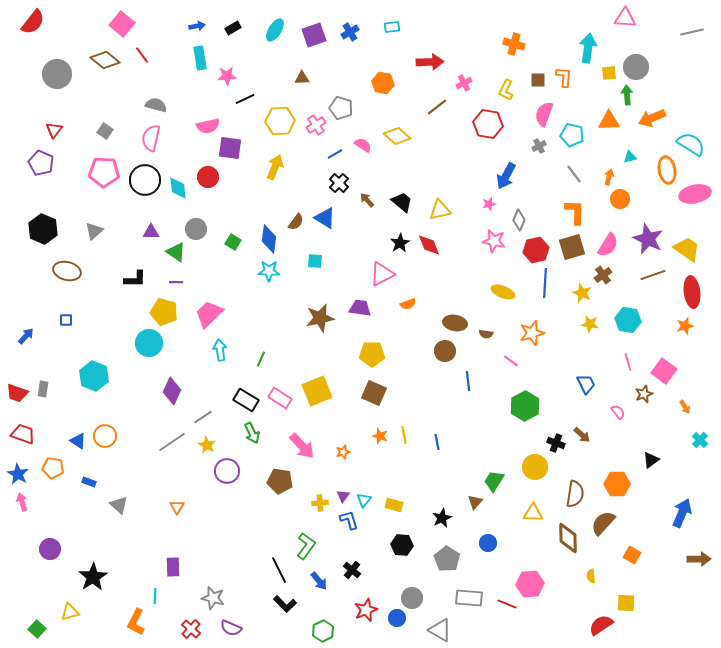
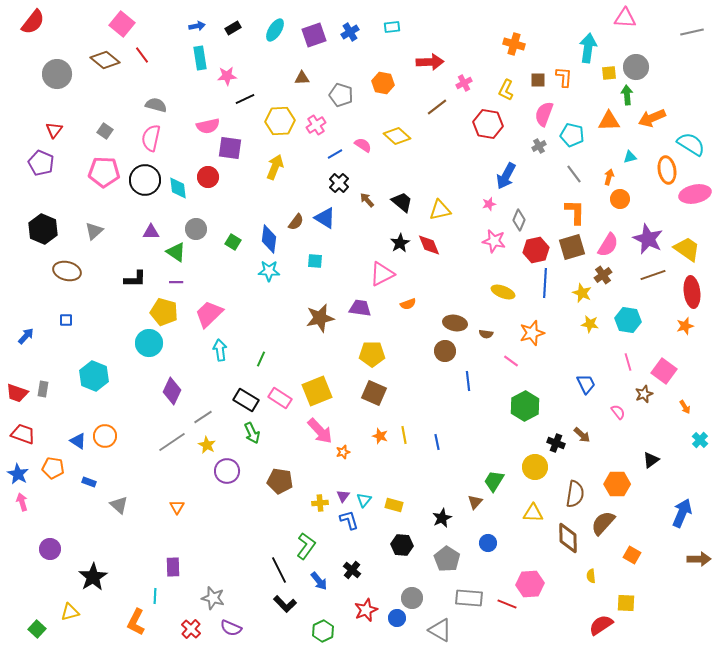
gray pentagon at (341, 108): moved 13 px up
pink arrow at (302, 446): moved 18 px right, 15 px up
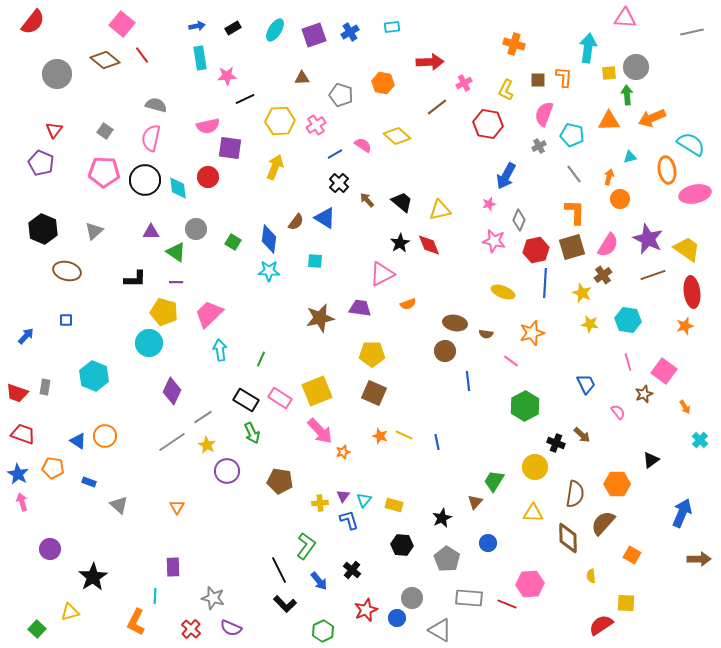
gray rectangle at (43, 389): moved 2 px right, 2 px up
yellow line at (404, 435): rotated 54 degrees counterclockwise
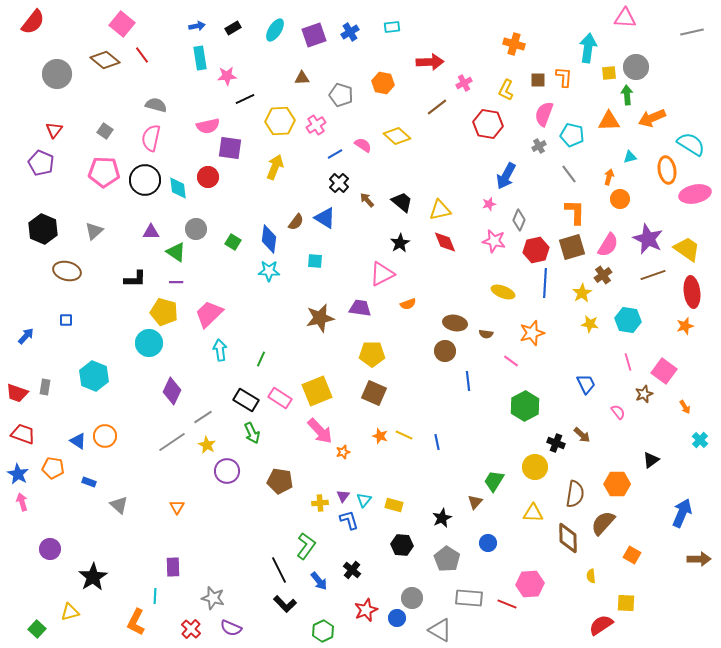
gray line at (574, 174): moved 5 px left
red diamond at (429, 245): moved 16 px right, 3 px up
yellow star at (582, 293): rotated 18 degrees clockwise
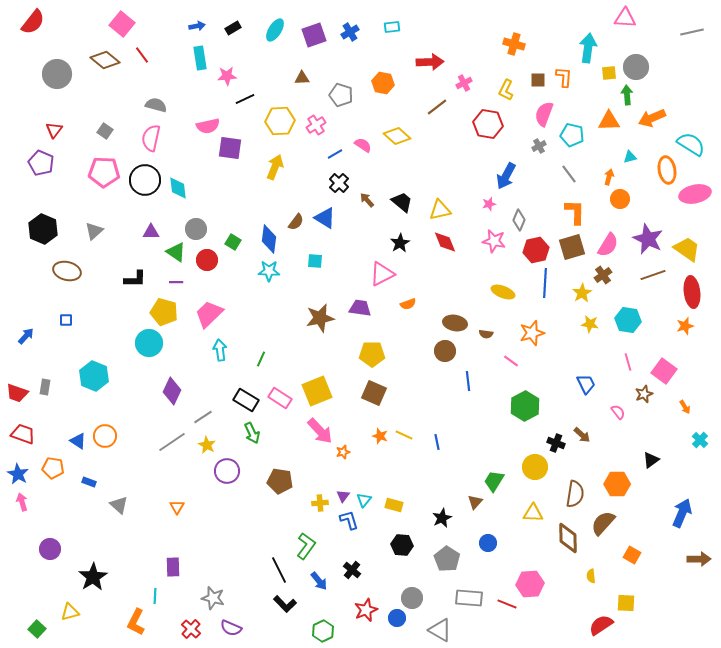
red circle at (208, 177): moved 1 px left, 83 px down
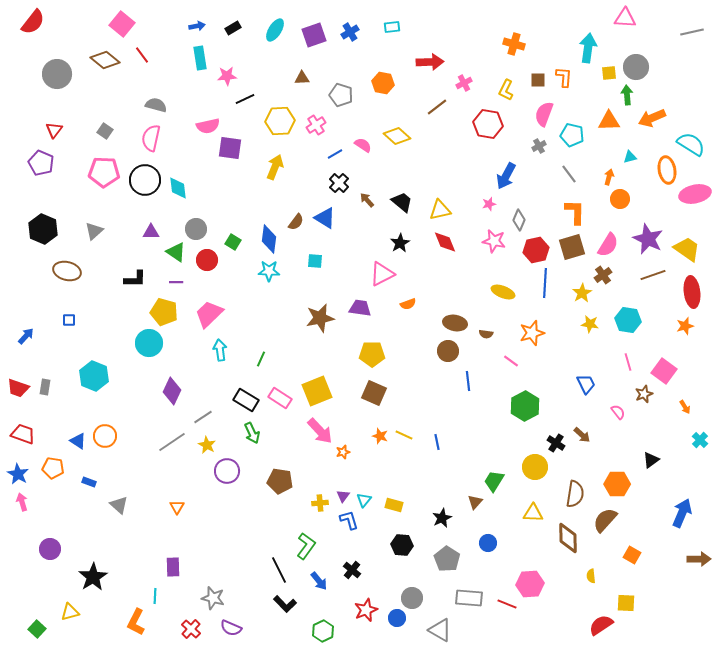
blue square at (66, 320): moved 3 px right
brown circle at (445, 351): moved 3 px right
red trapezoid at (17, 393): moved 1 px right, 5 px up
black cross at (556, 443): rotated 12 degrees clockwise
brown semicircle at (603, 523): moved 2 px right, 3 px up
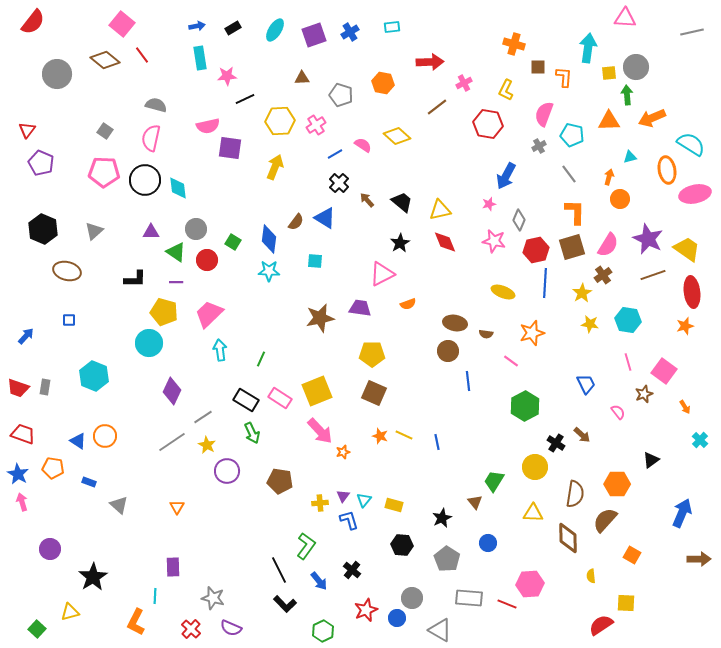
brown square at (538, 80): moved 13 px up
red triangle at (54, 130): moved 27 px left
brown triangle at (475, 502): rotated 21 degrees counterclockwise
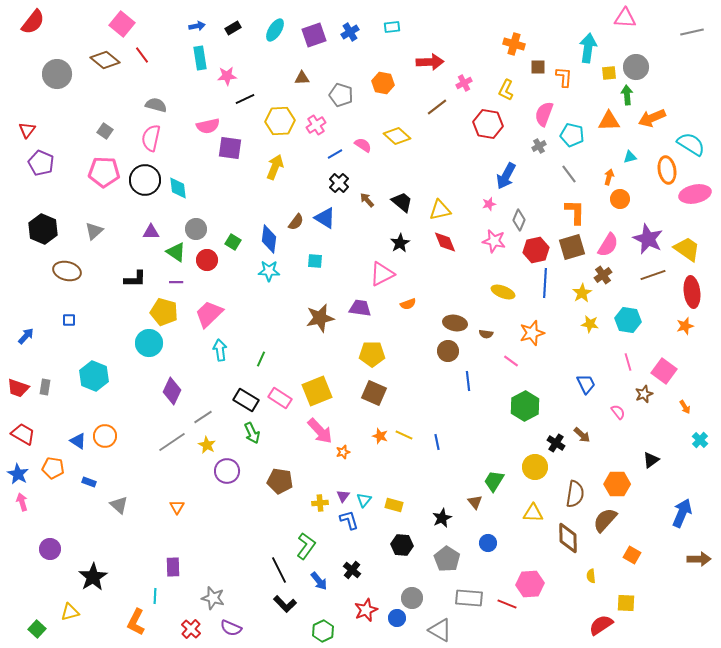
red trapezoid at (23, 434): rotated 10 degrees clockwise
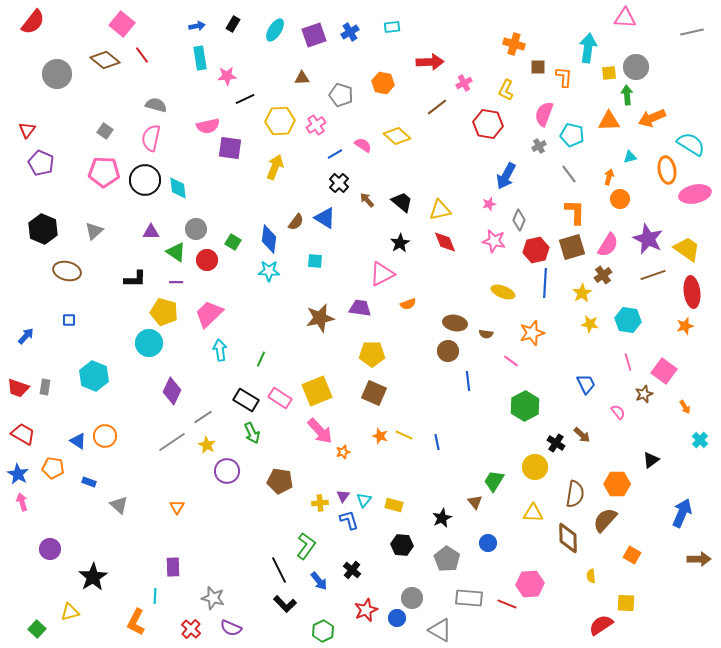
black rectangle at (233, 28): moved 4 px up; rotated 28 degrees counterclockwise
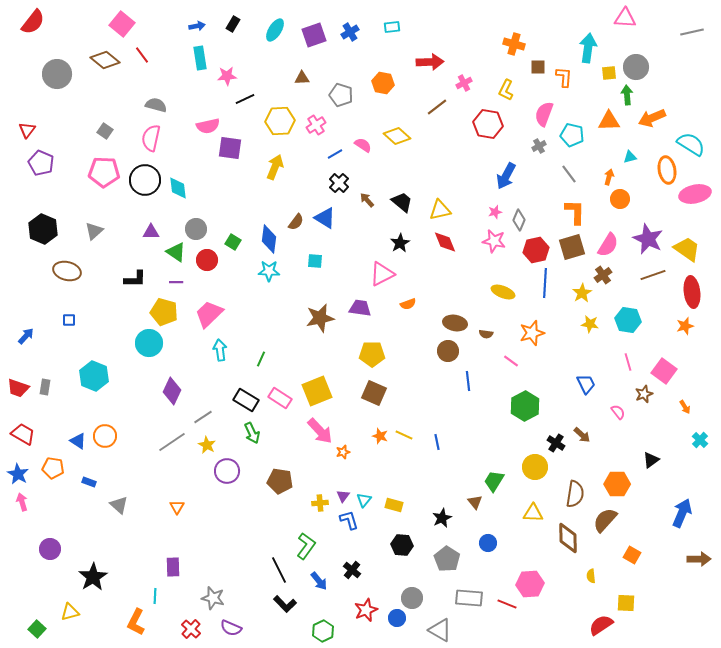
pink star at (489, 204): moved 6 px right, 8 px down
